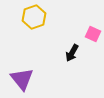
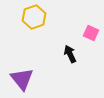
pink square: moved 2 px left, 1 px up
black arrow: moved 2 px left, 1 px down; rotated 126 degrees clockwise
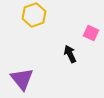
yellow hexagon: moved 2 px up
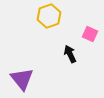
yellow hexagon: moved 15 px right, 1 px down
pink square: moved 1 px left, 1 px down
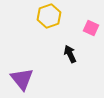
pink square: moved 1 px right, 6 px up
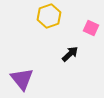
black arrow: rotated 72 degrees clockwise
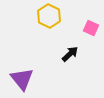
yellow hexagon: rotated 15 degrees counterclockwise
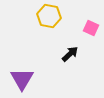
yellow hexagon: rotated 15 degrees counterclockwise
purple triangle: rotated 10 degrees clockwise
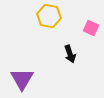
black arrow: rotated 114 degrees clockwise
